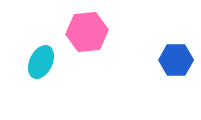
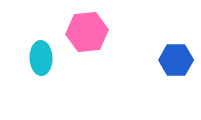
cyan ellipse: moved 4 px up; rotated 28 degrees counterclockwise
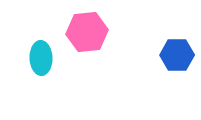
blue hexagon: moved 1 px right, 5 px up
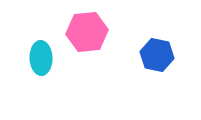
blue hexagon: moved 20 px left; rotated 12 degrees clockwise
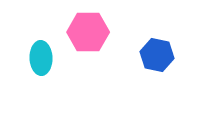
pink hexagon: moved 1 px right; rotated 6 degrees clockwise
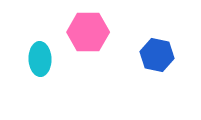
cyan ellipse: moved 1 px left, 1 px down
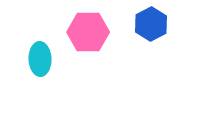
blue hexagon: moved 6 px left, 31 px up; rotated 20 degrees clockwise
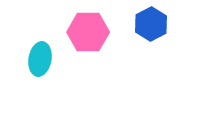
cyan ellipse: rotated 12 degrees clockwise
